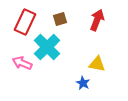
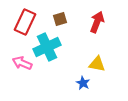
red arrow: moved 2 px down
cyan cross: rotated 20 degrees clockwise
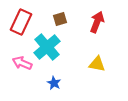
red rectangle: moved 4 px left
cyan cross: rotated 16 degrees counterclockwise
blue star: moved 29 px left
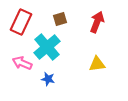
yellow triangle: rotated 18 degrees counterclockwise
blue star: moved 6 px left, 4 px up; rotated 16 degrees counterclockwise
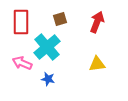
red rectangle: rotated 25 degrees counterclockwise
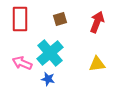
red rectangle: moved 1 px left, 3 px up
cyan cross: moved 3 px right, 6 px down
